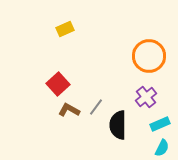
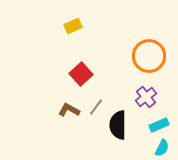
yellow rectangle: moved 8 px right, 3 px up
red square: moved 23 px right, 10 px up
cyan rectangle: moved 1 px left, 1 px down
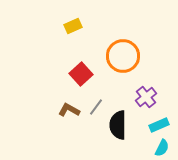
orange circle: moved 26 px left
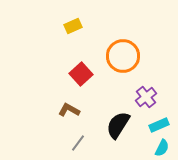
gray line: moved 18 px left, 36 px down
black semicircle: rotated 32 degrees clockwise
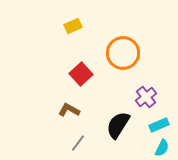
orange circle: moved 3 px up
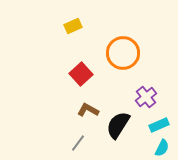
brown L-shape: moved 19 px right
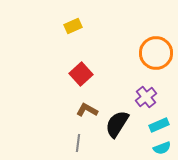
orange circle: moved 33 px right
brown L-shape: moved 1 px left
black semicircle: moved 1 px left, 1 px up
gray line: rotated 30 degrees counterclockwise
cyan semicircle: rotated 42 degrees clockwise
